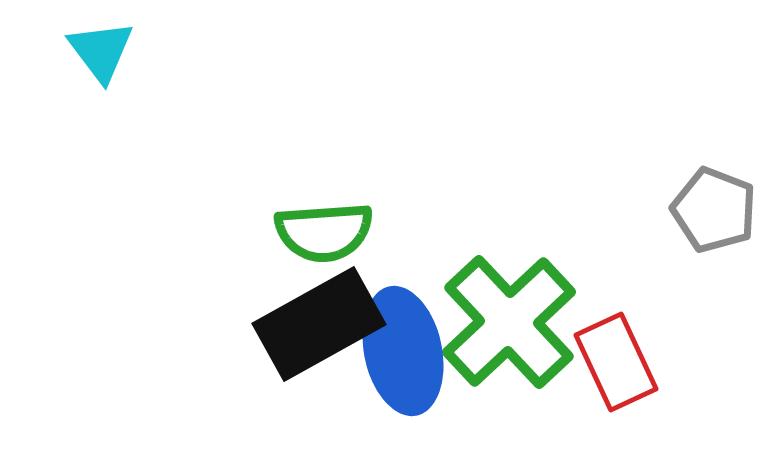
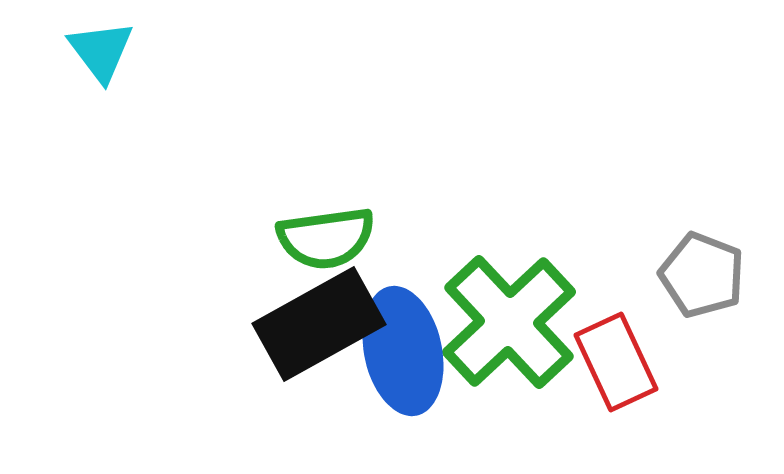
gray pentagon: moved 12 px left, 65 px down
green semicircle: moved 2 px right, 6 px down; rotated 4 degrees counterclockwise
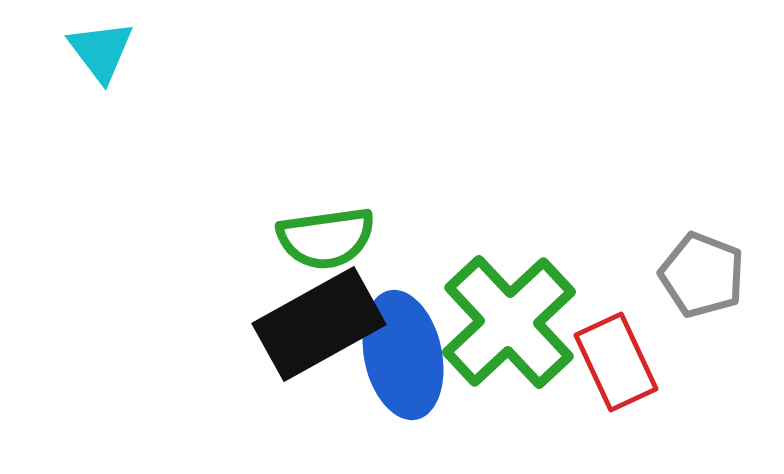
blue ellipse: moved 4 px down
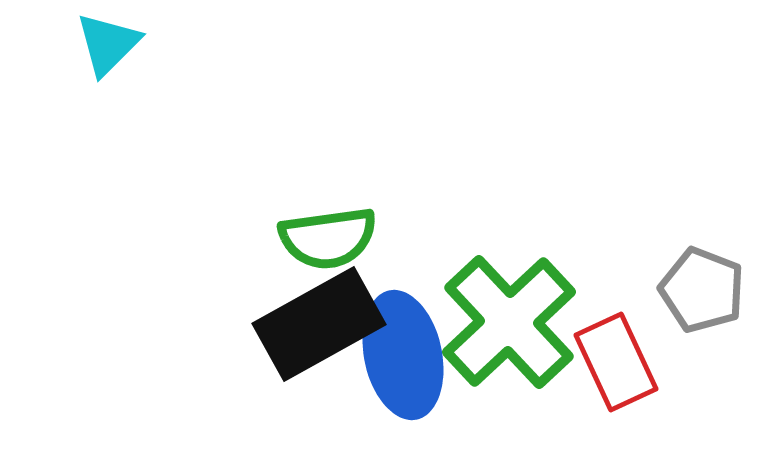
cyan triangle: moved 7 px right, 7 px up; rotated 22 degrees clockwise
green semicircle: moved 2 px right
gray pentagon: moved 15 px down
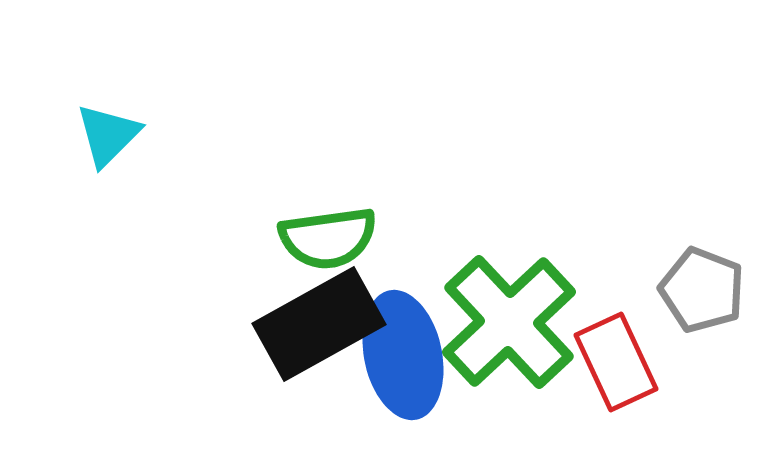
cyan triangle: moved 91 px down
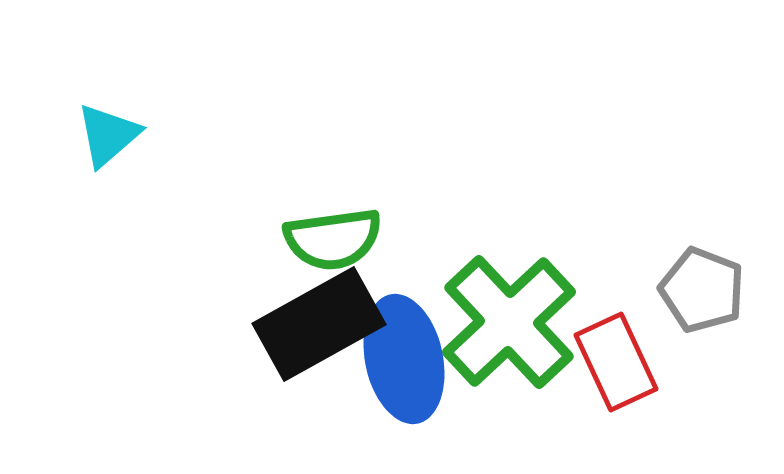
cyan triangle: rotated 4 degrees clockwise
green semicircle: moved 5 px right, 1 px down
blue ellipse: moved 1 px right, 4 px down
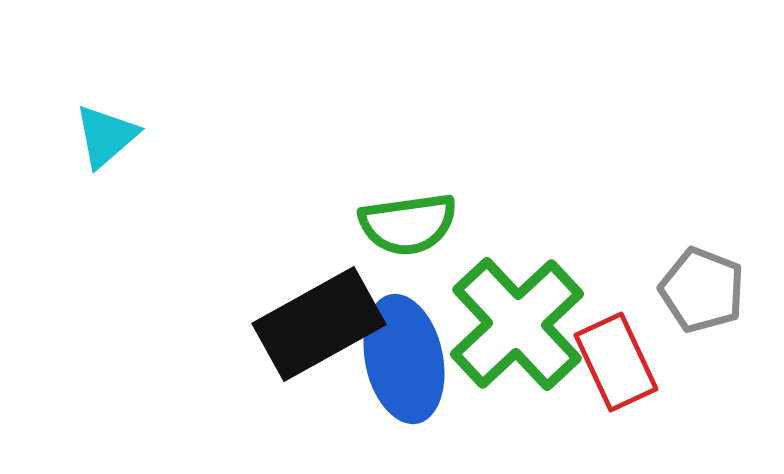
cyan triangle: moved 2 px left, 1 px down
green semicircle: moved 75 px right, 15 px up
green cross: moved 8 px right, 2 px down
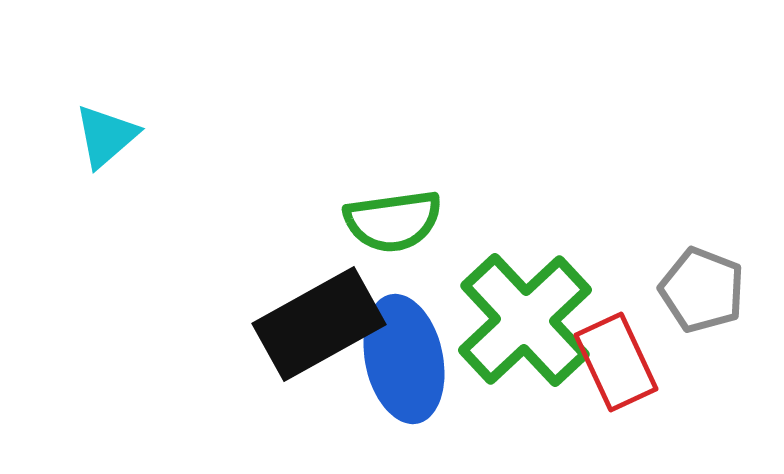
green semicircle: moved 15 px left, 3 px up
green cross: moved 8 px right, 4 px up
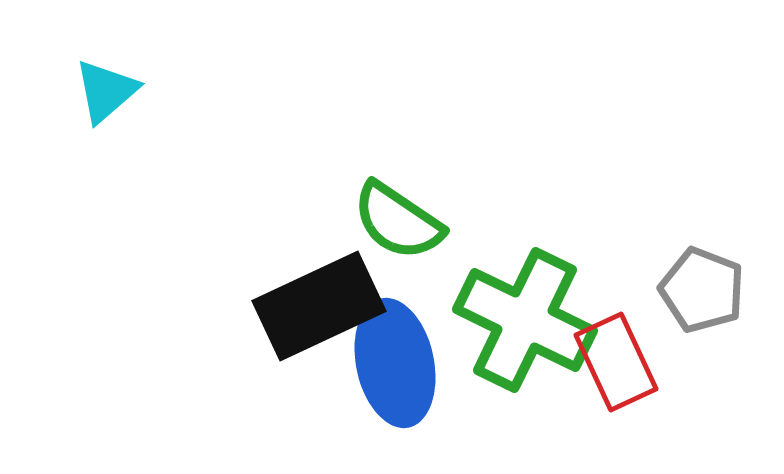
cyan triangle: moved 45 px up
green semicircle: moved 5 px right; rotated 42 degrees clockwise
green cross: rotated 21 degrees counterclockwise
black rectangle: moved 18 px up; rotated 4 degrees clockwise
blue ellipse: moved 9 px left, 4 px down
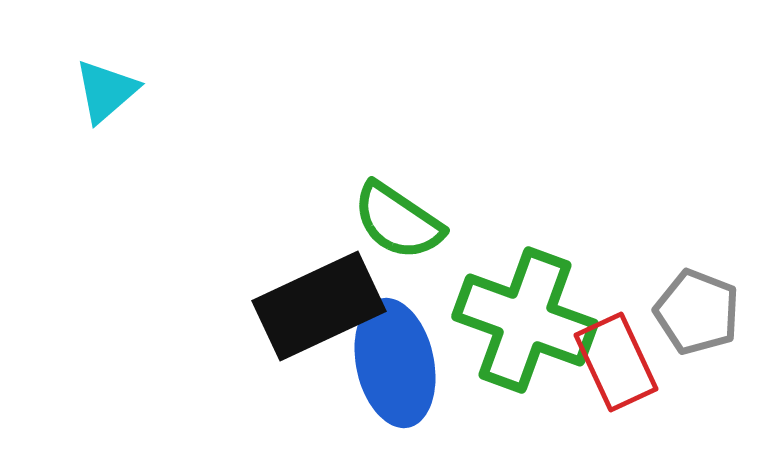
gray pentagon: moved 5 px left, 22 px down
green cross: rotated 6 degrees counterclockwise
